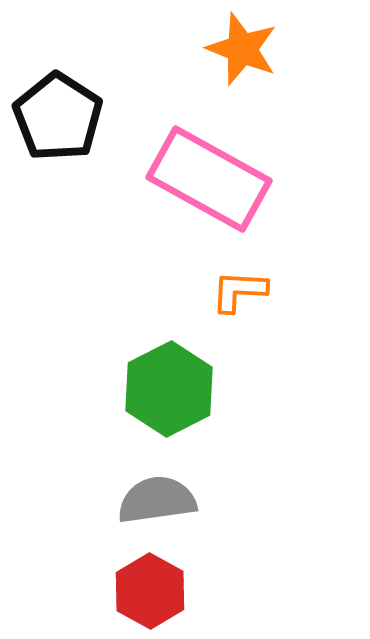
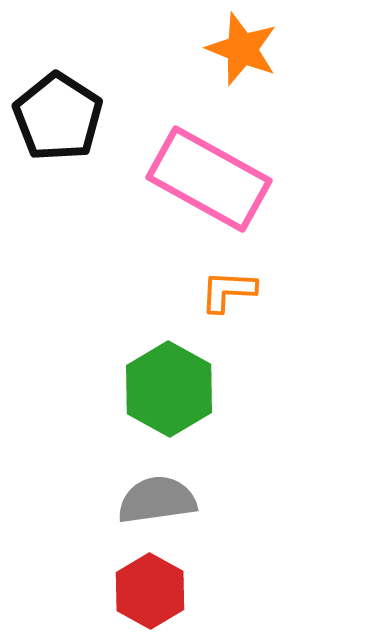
orange L-shape: moved 11 px left
green hexagon: rotated 4 degrees counterclockwise
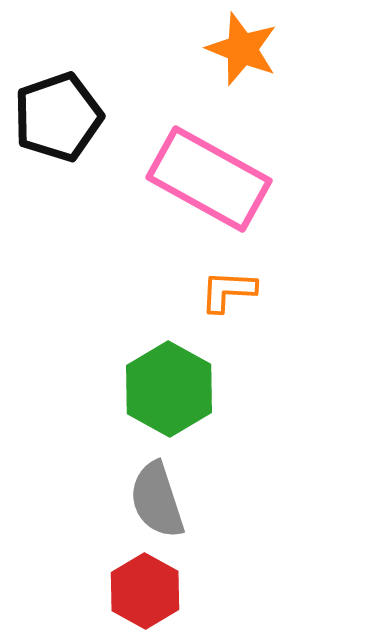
black pentagon: rotated 20 degrees clockwise
gray semicircle: rotated 100 degrees counterclockwise
red hexagon: moved 5 px left
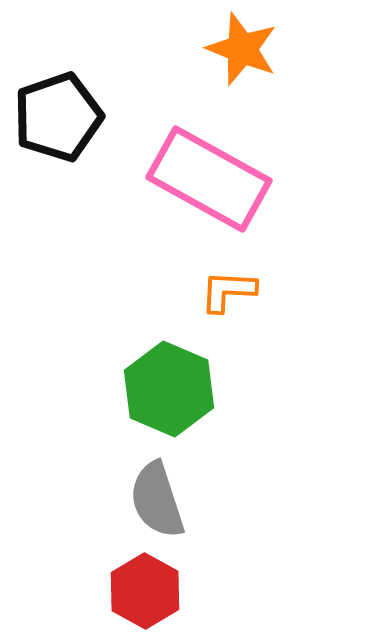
green hexagon: rotated 6 degrees counterclockwise
